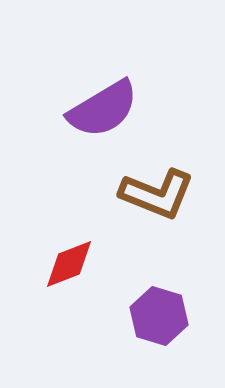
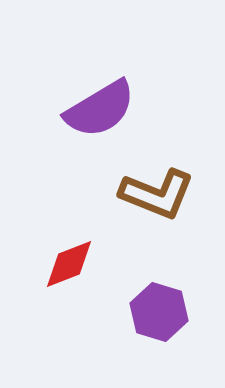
purple semicircle: moved 3 px left
purple hexagon: moved 4 px up
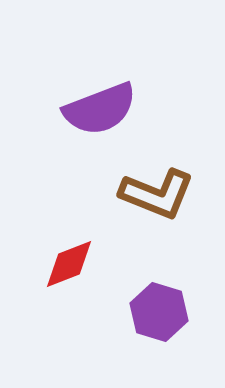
purple semicircle: rotated 10 degrees clockwise
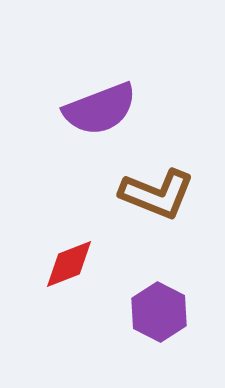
purple hexagon: rotated 10 degrees clockwise
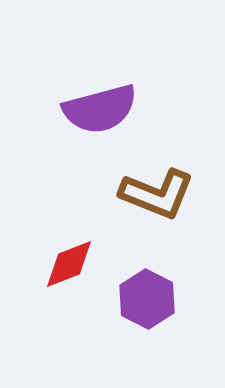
purple semicircle: rotated 6 degrees clockwise
purple hexagon: moved 12 px left, 13 px up
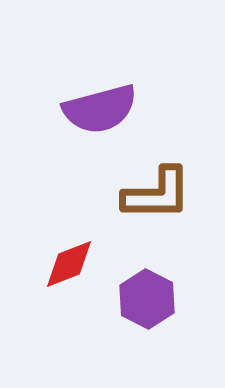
brown L-shape: rotated 22 degrees counterclockwise
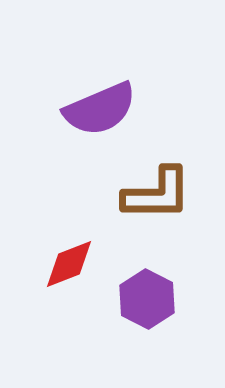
purple semicircle: rotated 8 degrees counterclockwise
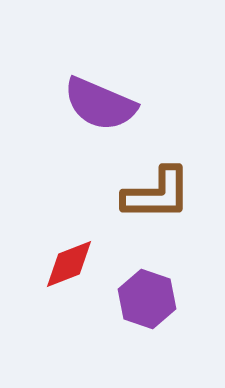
purple semicircle: moved 5 px up; rotated 46 degrees clockwise
purple hexagon: rotated 8 degrees counterclockwise
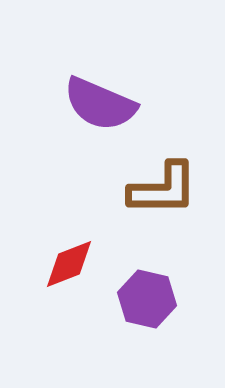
brown L-shape: moved 6 px right, 5 px up
purple hexagon: rotated 6 degrees counterclockwise
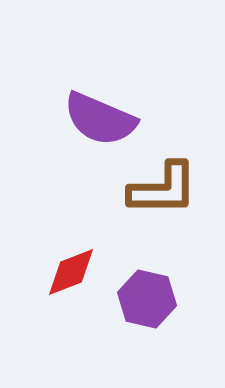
purple semicircle: moved 15 px down
red diamond: moved 2 px right, 8 px down
